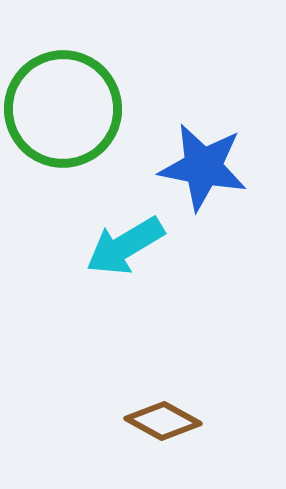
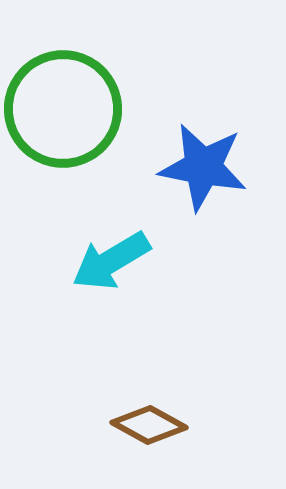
cyan arrow: moved 14 px left, 15 px down
brown diamond: moved 14 px left, 4 px down
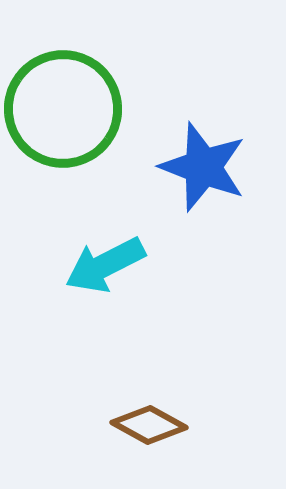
blue star: rotated 10 degrees clockwise
cyan arrow: moved 6 px left, 4 px down; rotated 4 degrees clockwise
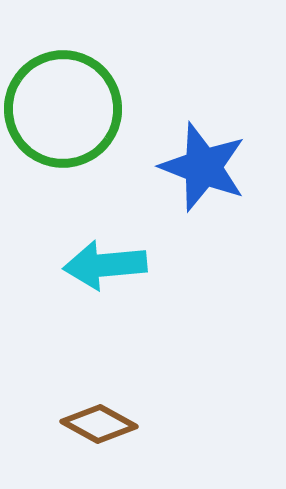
cyan arrow: rotated 22 degrees clockwise
brown diamond: moved 50 px left, 1 px up
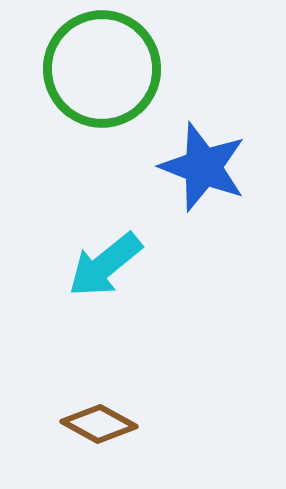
green circle: moved 39 px right, 40 px up
cyan arrow: rotated 34 degrees counterclockwise
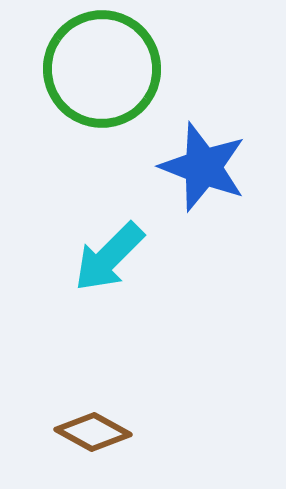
cyan arrow: moved 4 px right, 8 px up; rotated 6 degrees counterclockwise
brown diamond: moved 6 px left, 8 px down
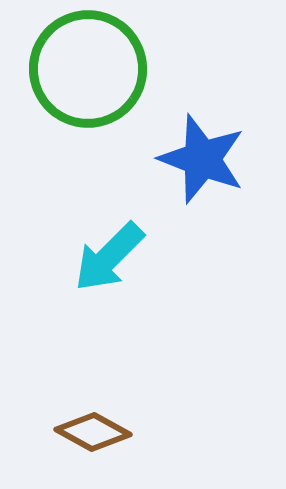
green circle: moved 14 px left
blue star: moved 1 px left, 8 px up
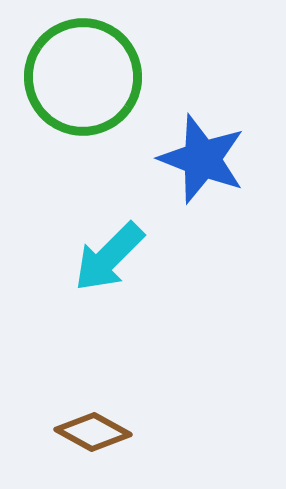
green circle: moved 5 px left, 8 px down
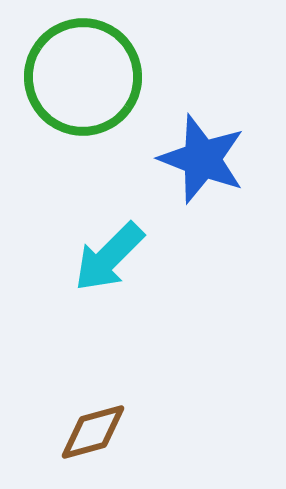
brown diamond: rotated 44 degrees counterclockwise
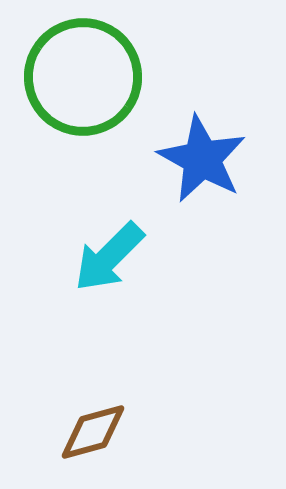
blue star: rotated 8 degrees clockwise
